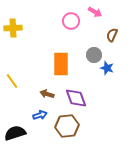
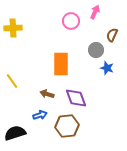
pink arrow: rotated 96 degrees counterclockwise
gray circle: moved 2 px right, 5 px up
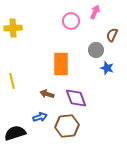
yellow line: rotated 21 degrees clockwise
blue arrow: moved 2 px down
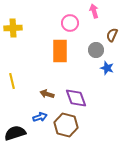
pink arrow: moved 1 px left, 1 px up; rotated 40 degrees counterclockwise
pink circle: moved 1 px left, 2 px down
orange rectangle: moved 1 px left, 13 px up
brown hexagon: moved 1 px left, 1 px up; rotated 20 degrees clockwise
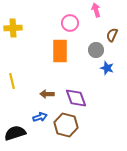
pink arrow: moved 2 px right, 1 px up
brown arrow: rotated 16 degrees counterclockwise
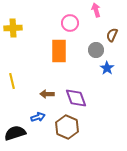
orange rectangle: moved 1 px left
blue star: rotated 16 degrees clockwise
blue arrow: moved 2 px left
brown hexagon: moved 1 px right, 2 px down; rotated 10 degrees clockwise
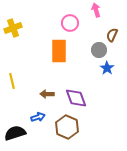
yellow cross: rotated 18 degrees counterclockwise
gray circle: moved 3 px right
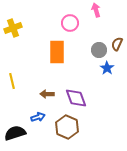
brown semicircle: moved 5 px right, 9 px down
orange rectangle: moved 2 px left, 1 px down
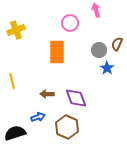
yellow cross: moved 3 px right, 2 px down
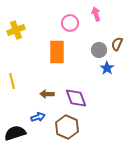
pink arrow: moved 4 px down
